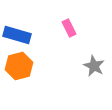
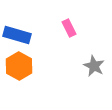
orange hexagon: rotated 16 degrees counterclockwise
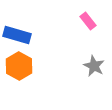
pink rectangle: moved 19 px right, 7 px up; rotated 12 degrees counterclockwise
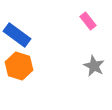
blue rectangle: rotated 20 degrees clockwise
orange hexagon: rotated 12 degrees counterclockwise
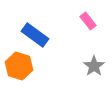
blue rectangle: moved 18 px right
gray star: rotated 10 degrees clockwise
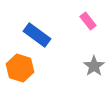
blue rectangle: moved 2 px right
orange hexagon: moved 1 px right, 2 px down
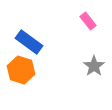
blue rectangle: moved 8 px left, 7 px down
orange hexagon: moved 1 px right, 2 px down
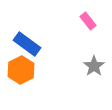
blue rectangle: moved 2 px left, 2 px down
orange hexagon: rotated 16 degrees clockwise
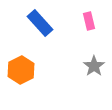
pink rectangle: moved 1 px right; rotated 24 degrees clockwise
blue rectangle: moved 13 px right, 21 px up; rotated 12 degrees clockwise
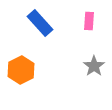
pink rectangle: rotated 18 degrees clockwise
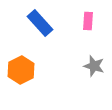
pink rectangle: moved 1 px left
gray star: rotated 20 degrees counterclockwise
